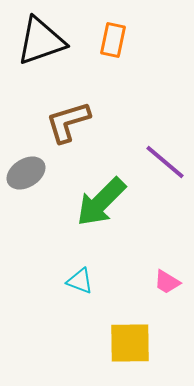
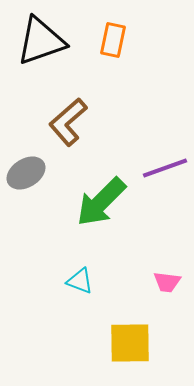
brown L-shape: rotated 24 degrees counterclockwise
purple line: moved 6 px down; rotated 60 degrees counterclockwise
pink trapezoid: rotated 24 degrees counterclockwise
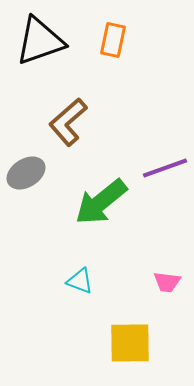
black triangle: moved 1 px left
green arrow: rotated 6 degrees clockwise
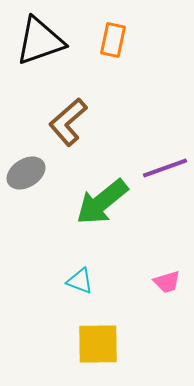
green arrow: moved 1 px right
pink trapezoid: rotated 24 degrees counterclockwise
yellow square: moved 32 px left, 1 px down
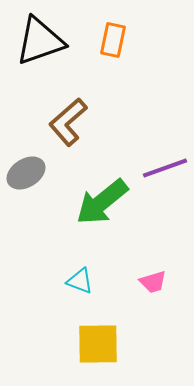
pink trapezoid: moved 14 px left
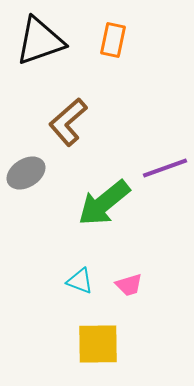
green arrow: moved 2 px right, 1 px down
pink trapezoid: moved 24 px left, 3 px down
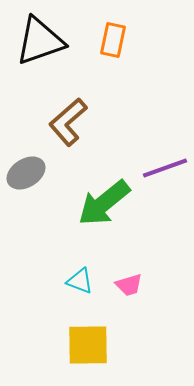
yellow square: moved 10 px left, 1 px down
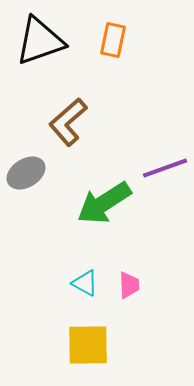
green arrow: rotated 6 degrees clockwise
cyan triangle: moved 5 px right, 2 px down; rotated 8 degrees clockwise
pink trapezoid: rotated 76 degrees counterclockwise
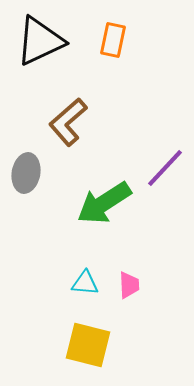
black triangle: rotated 6 degrees counterclockwise
purple line: rotated 27 degrees counterclockwise
gray ellipse: rotated 48 degrees counterclockwise
cyan triangle: rotated 24 degrees counterclockwise
yellow square: rotated 15 degrees clockwise
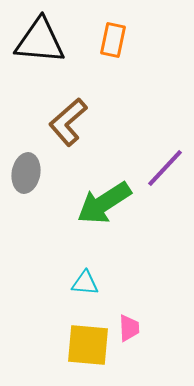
black triangle: rotated 30 degrees clockwise
pink trapezoid: moved 43 px down
yellow square: rotated 9 degrees counterclockwise
